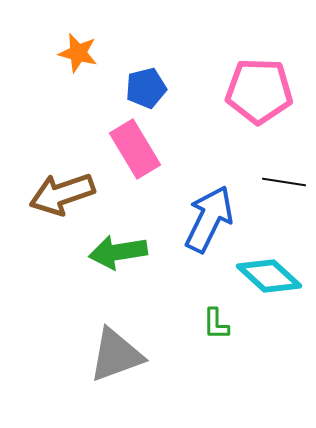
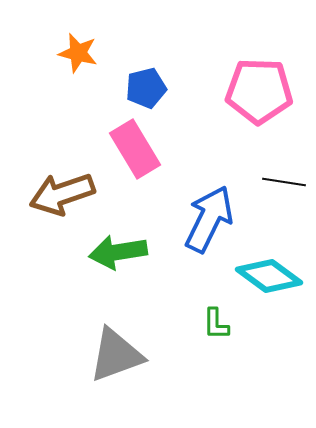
cyan diamond: rotated 6 degrees counterclockwise
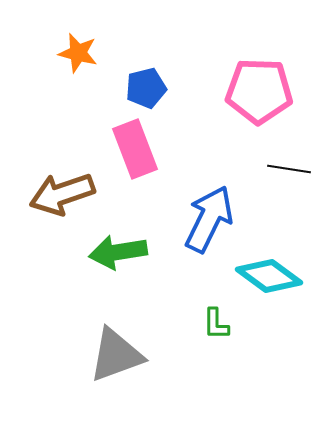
pink rectangle: rotated 10 degrees clockwise
black line: moved 5 px right, 13 px up
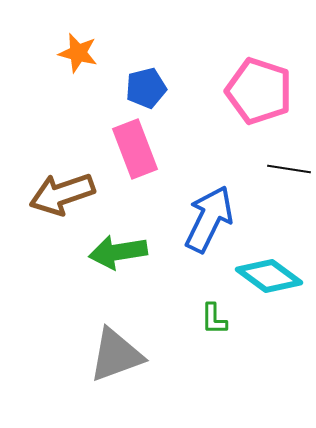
pink pentagon: rotated 16 degrees clockwise
green L-shape: moved 2 px left, 5 px up
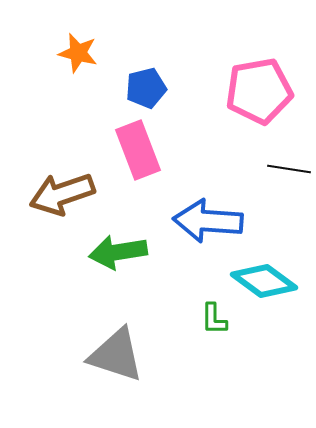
pink pentagon: rotated 28 degrees counterclockwise
pink rectangle: moved 3 px right, 1 px down
blue arrow: moved 1 px left, 2 px down; rotated 112 degrees counterclockwise
cyan diamond: moved 5 px left, 5 px down
gray triangle: rotated 38 degrees clockwise
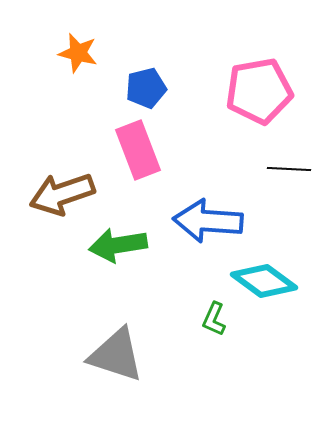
black line: rotated 6 degrees counterclockwise
green arrow: moved 7 px up
green L-shape: rotated 24 degrees clockwise
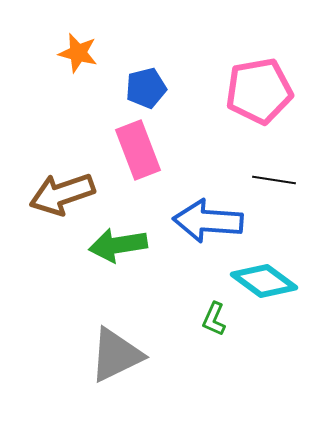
black line: moved 15 px left, 11 px down; rotated 6 degrees clockwise
gray triangle: rotated 44 degrees counterclockwise
